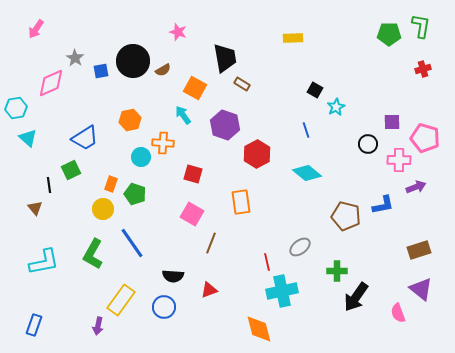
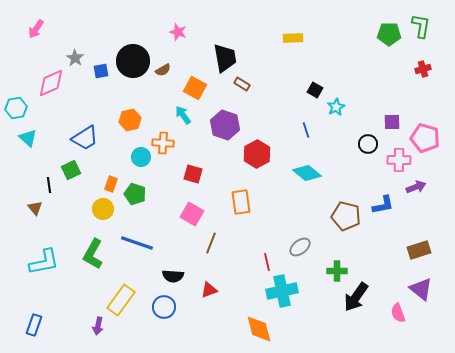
blue line at (132, 243): moved 5 px right; rotated 36 degrees counterclockwise
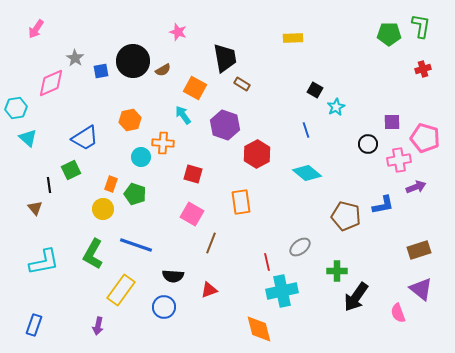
pink cross at (399, 160): rotated 10 degrees counterclockwise
blue line at (137, 243): moved 1 px left, 2 px down
yellow rectangle at (121, 300): moved 10 px up
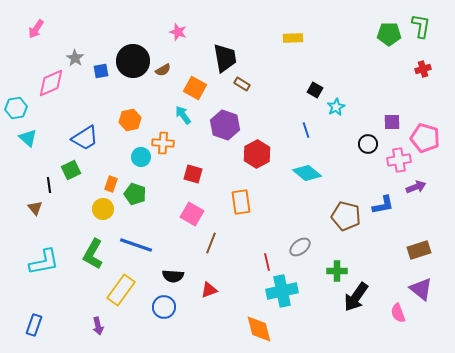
purple arrow at (98, 326): rotated 24 degrees counterclockwise
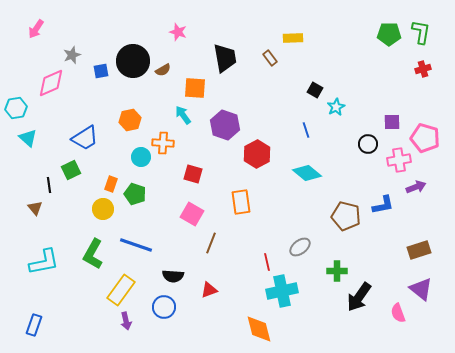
green L-shape at (421, 26): moved 6 px down
gray star at (75, 58): moved 3 px left, 3 px up; rotated 18 degrees clockwise
brown rectangle at (242, 84): moved 28 px right, 26 px up; rotated 21 degrees clockwise
orange square at (195, 88): rotated 25 degrees counterclockwise
black arrow at (356, 297): moved 3 px right
purple arrow at (98, 326): moved 28 px right, 5 px up
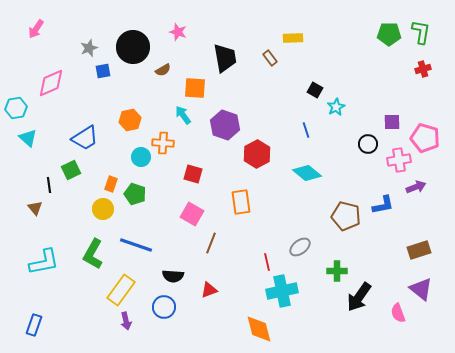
gray star at (72, 55): moved 17 px right, 7 px up
black circle at (133, 61): moved 14 px up
blue square at (101, 71): moved 2 px right
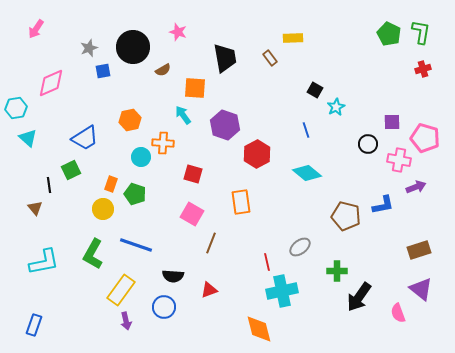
green pentagon at (389, 34): rotated 25 degrees clockwise
pink cross at (399, 160): rotated 20 degrees clockwise
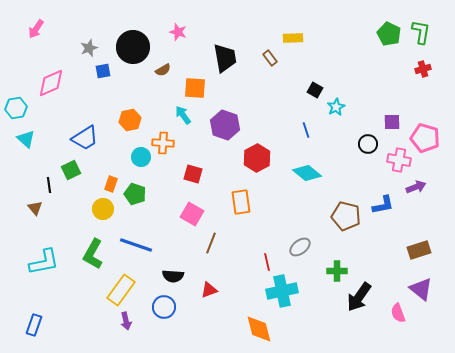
cyan triangle at (28, 138): moved 2 px left, 1 px down
red hexagon at (257, 154): moved 4 px down
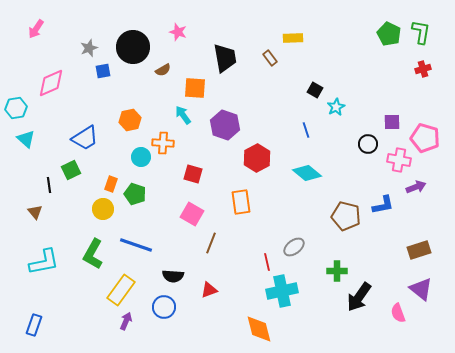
brown triangle at (35, 208): moved 4 px down
gray ellipse at (300, 247): moved 6 px left
purple arrow at (126, 321): rotated 144 degrees counterclockwise
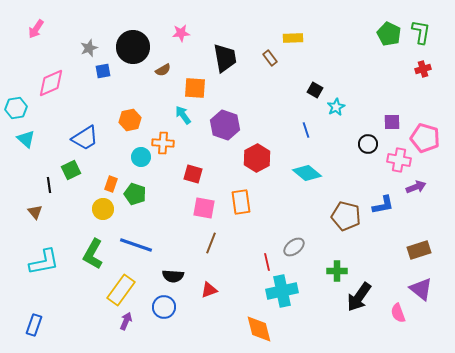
pink star at (178, 32): moved 3 px right, 1 px down; rotated 24 degrees counterclockwise
pink square at (192, 214): moved 12 px right, 6 px up; rotated 20 degrees counterclockwise
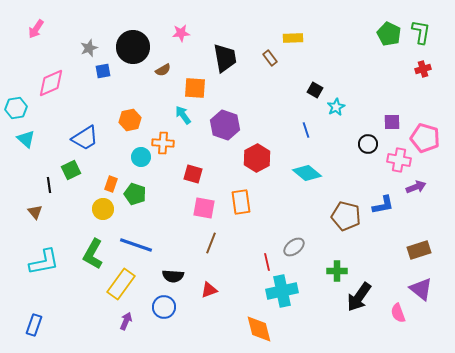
yellow rectangle at (121, 290): moved 6 px up
